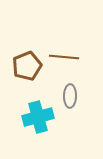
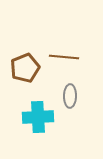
brown pentagon: moved 2 px left, 2 px down
cyan cross: rotated 12 degrees clockwise
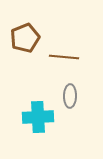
brown pentagon: moved 30 px up
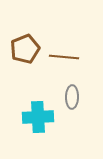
brown pentagon: moved 11 px down
gray ellipse: moved 2 px right, 1 px down
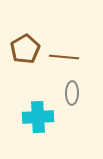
brown pentagon: rotated 8 degrees counterclockwise
gray ellipse: moved 4 px up
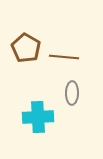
brown pentagon: moved 1 px right, 1 px up; rotated 12 degrees counterclockwise
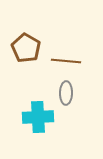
brown line: moved 2 px right, 4 px down
gray ellipse: moved 6 px left
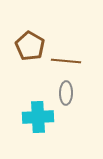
brown pentagon: moved 4 px right, 2 px up
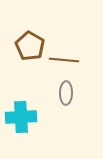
brown line: moved 2 px left, 1 px up
cyan cross: moved 17 px left
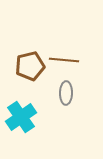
brown pentagon: moved 20 px down; rotated 28 degrees clockwise
cyan cross: rotated 32 degrees counterclockwise
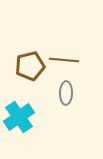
cyan cross: moved 2 px left
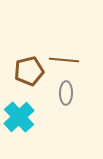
brown pentagon: moved 1 px left, 5 px down
cyan cross: rotated 8 degrees counterclockwise
